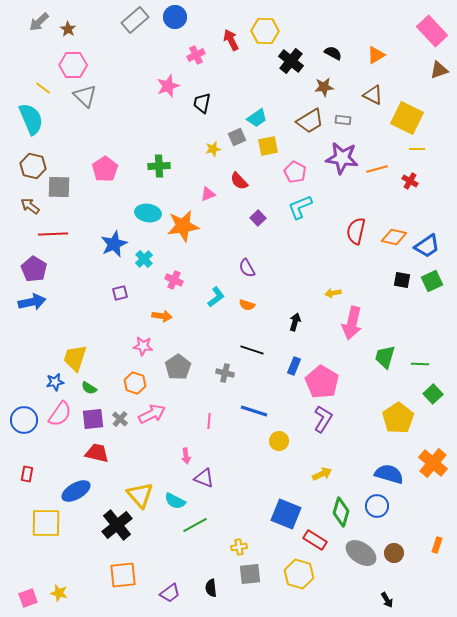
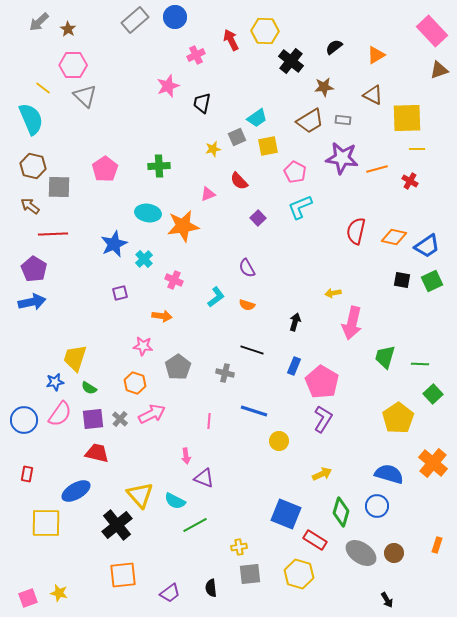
black semicircle at (333, 53): moved 1 px right, 6 px up; rotated 66 degrees counterclockwise
yellow square at (407, 118): rotated 28 degrees counterclockwise
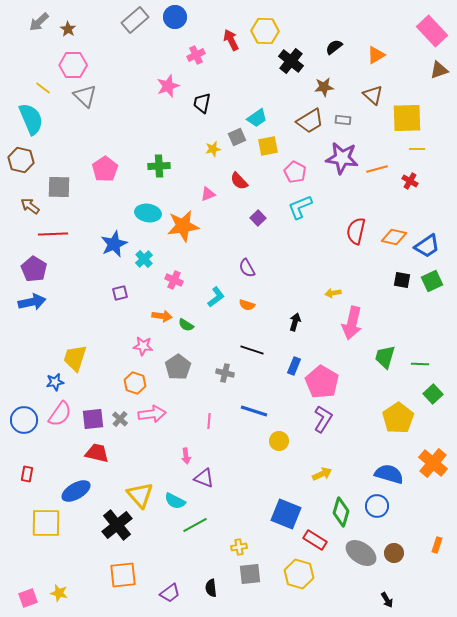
brown triangle at (373, 95): rotated 15 degrees clockwise
brown hexagon at (33, 166): moved 12 px left, 6 px up
green semicircle at (89, 388): moved 97 px right, 63 px up
pink arrow at (152, 414): rotated 20 degrees clockwise
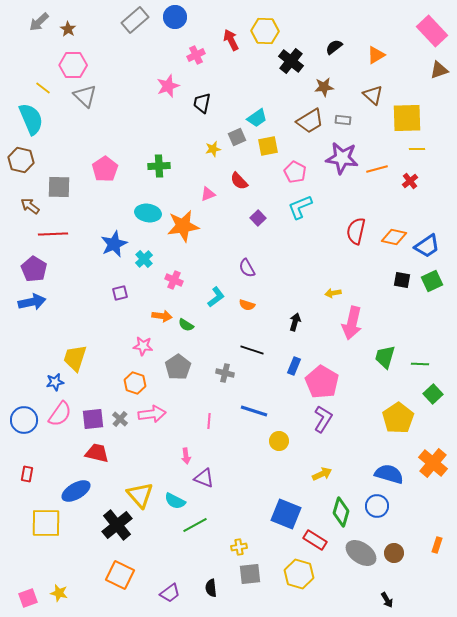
red cross at (410, 181): rotated 21 degrees clockwise
orange square at (123, 575): moved 3 px left; rotated 32 degrees clockwise
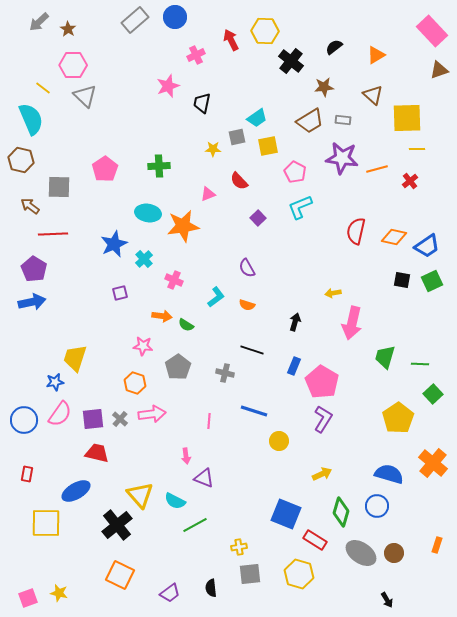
gray square at (237, 137): rotated 12 degrees clockwise
yellow star at (213, 149): rotated 14 degrees clockwise
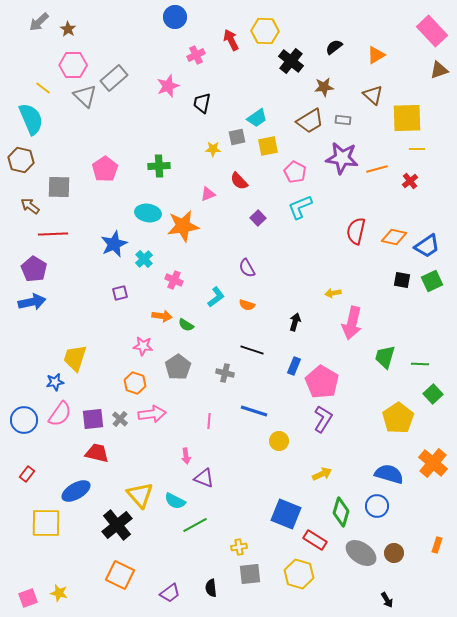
gray rectangle at (135, 20): moved 21 px left, 58 px down
red rectangle at (27, 474): rotated 28 degrees clockwise
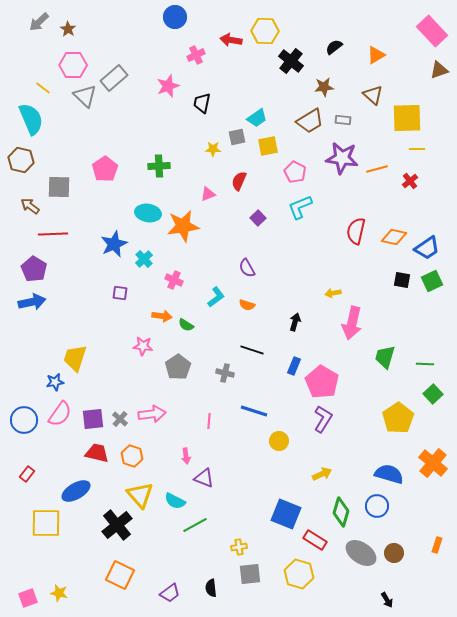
red arrow at (231, 40): rotated 55 degrees counterclockwise
red semicircle at (239, 181): rotated 66 degrees clockwise
blue trapezoid at (427, 246): moved 2 px down
purple square at (120, 293): rotated 21 degrees clockwise
green line at (420, 364): moved 5 px right
orange hexagon at (135, 383): moved 3 px left, 73 px down
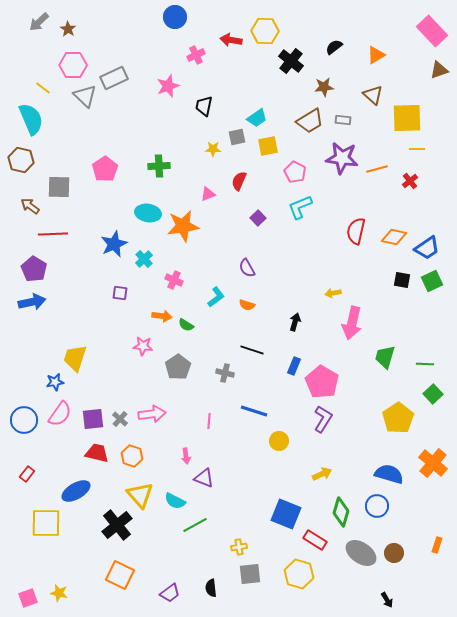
gray rectangle at (114, 78): rotated 16 degrees clockwise
black trapezoid at (202, 103): moved 2 px right, 3 px down
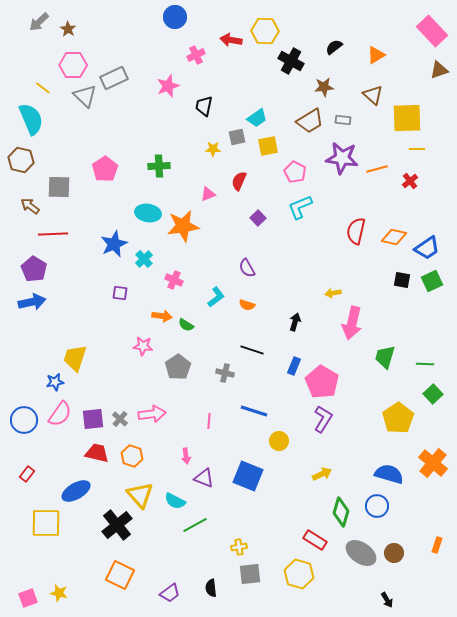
black cross at (291, 61): rotated 10 degrees counterclockwise
blue square at (286, 514): moved 38 px left, 38 px up
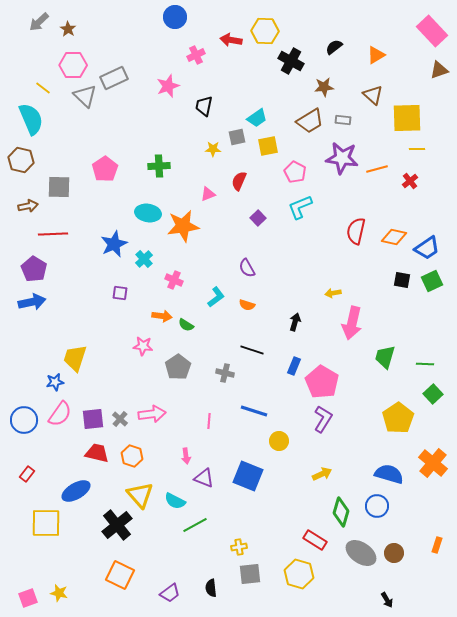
brown arrow at (30, 206): moved 2 px left; rotated 132 degrees clockwise
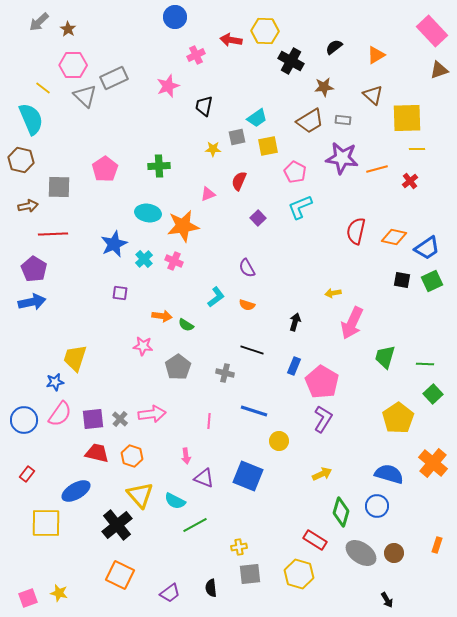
pink cross at (174, 280): moved 19 px up
pink arrow at (352, 323): rotated 12 degrees clockwise
